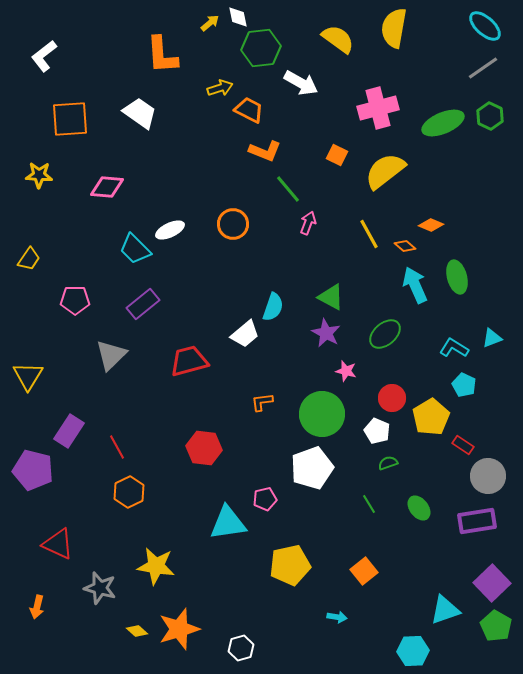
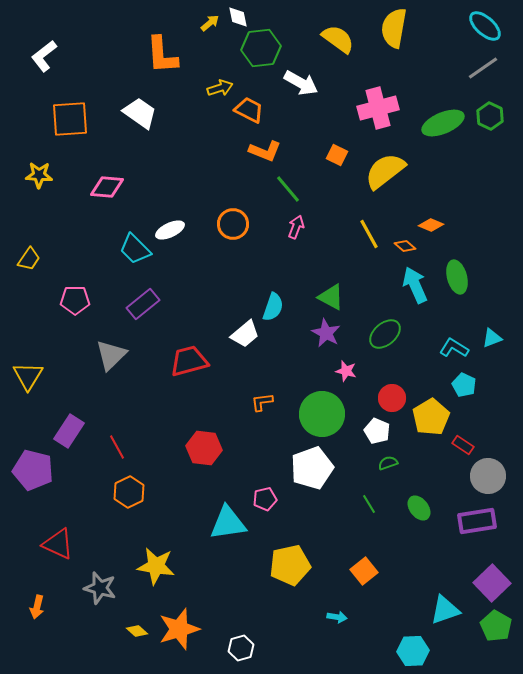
pink arrow at (308, 223): moved 12 px left, 4 px down
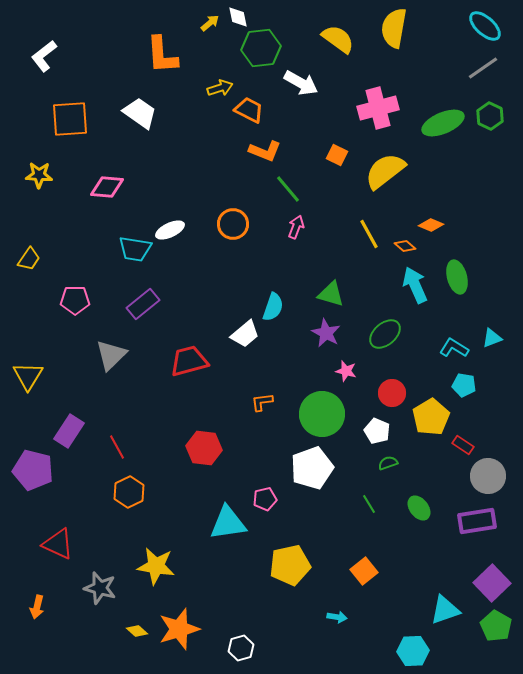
cyan trapezoid at (135, 249): rotated 36 degrees counterclockwise
green triangle at (331, 297): moved 3 px up; rotated 12 degrees counterclockwise
cyan pentagon at (464, 385): rotated 15 degrees counterclockwise
red circle at (392, 398): moved 5 px up
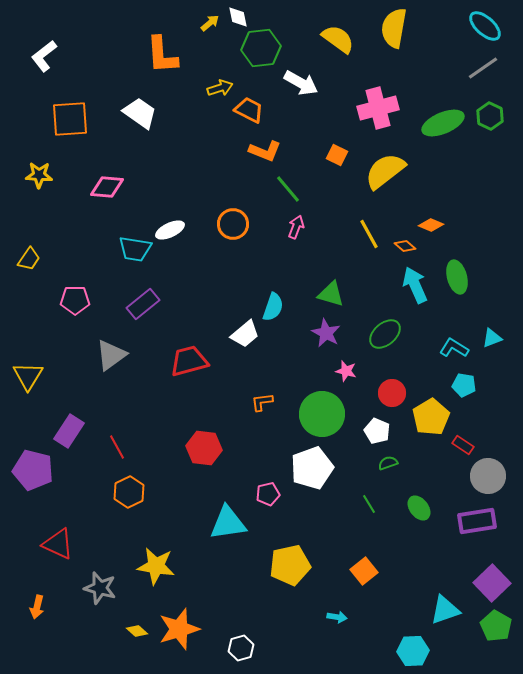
gray triangle at (111, 355): rotated 8 degrees clockwise
pink pentagon at (265, 499): moved 3 px right, 5 px up
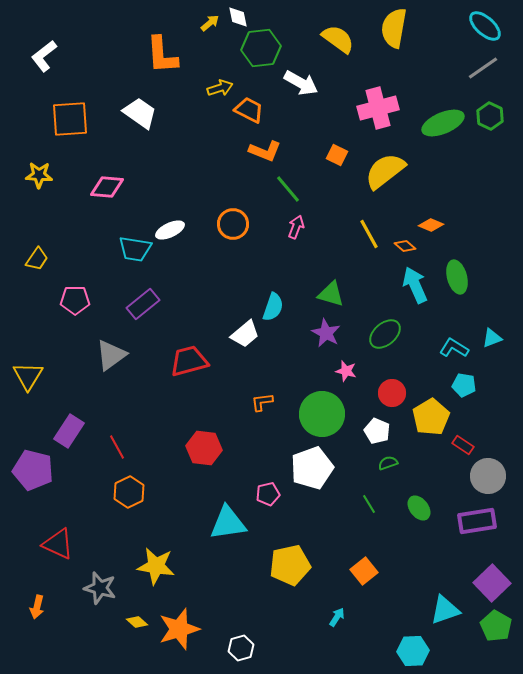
yellow trapezoid at (29, 259): moved 8 px right
cyan arrow at (337, 617): rotated 66 degrees counterclockwise
yellow diamond at (137, 631): moved 9 px up
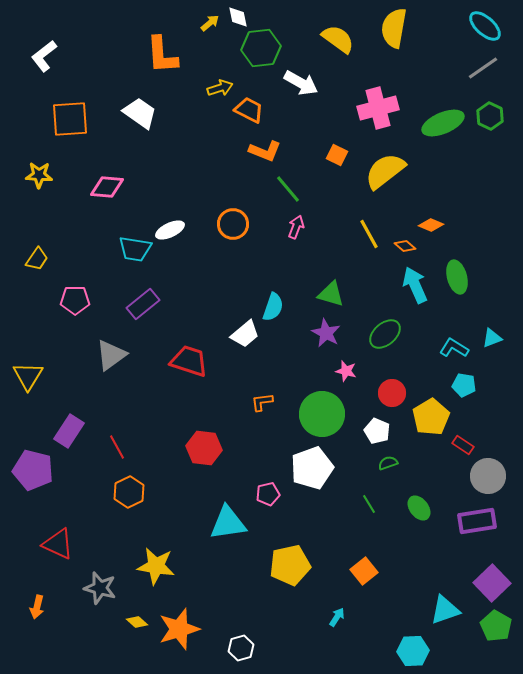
red trapezoid at (189, 361): rotated 33 degrees clockwise
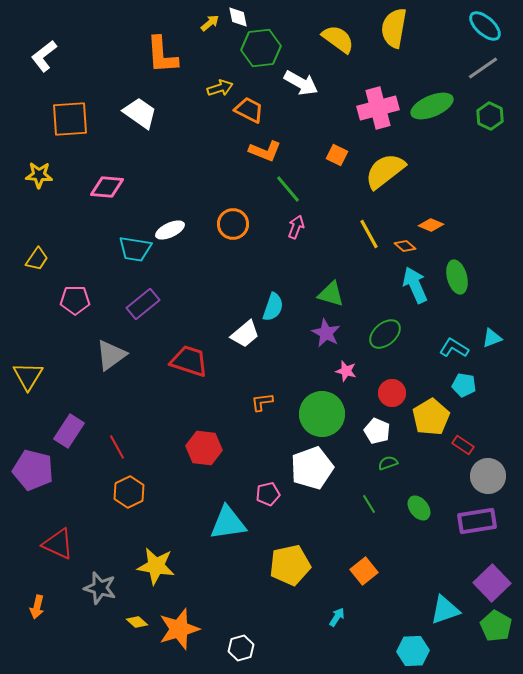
green ellipse at (443, 123): moved 11 px left, 17 px up
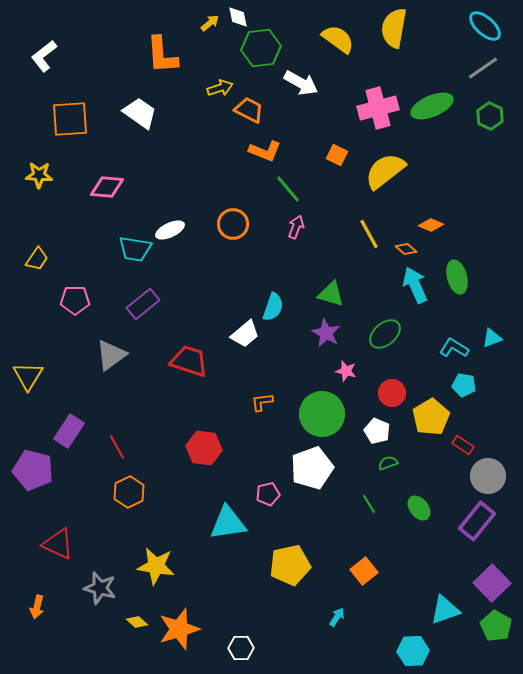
orange diamond at (405, 246): moved 1 px right, 3 px down
purple rectangle at (477, 521): rotated 42 degrees counterclockwise
white hexagon at (241, 648): rotated 15 degrees clockwise
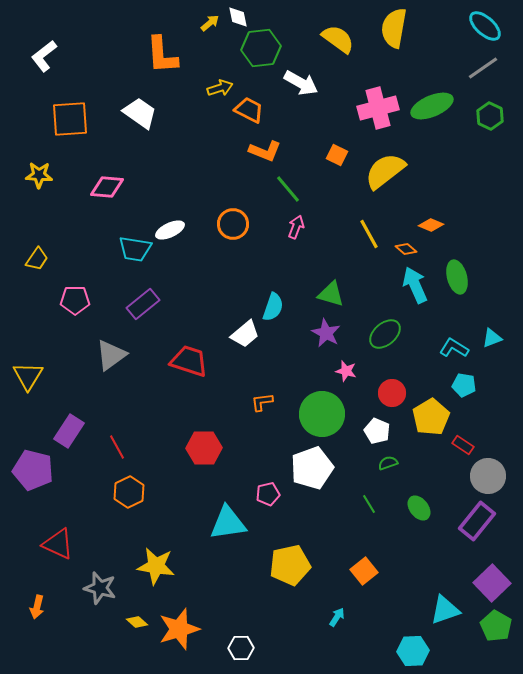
red hexagon at (204, 448): rotated 8 degrees counterclockwise
